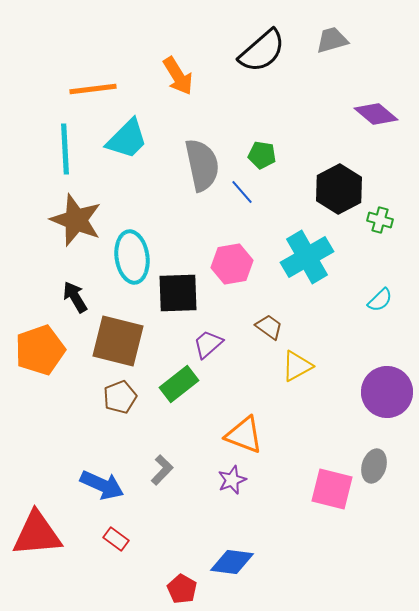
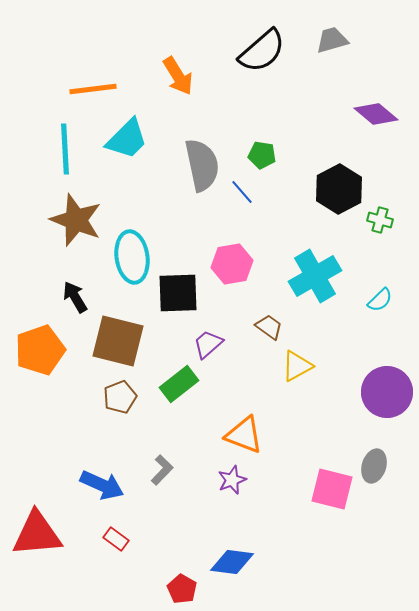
cyan cross: moved 8 px right, 19 px down
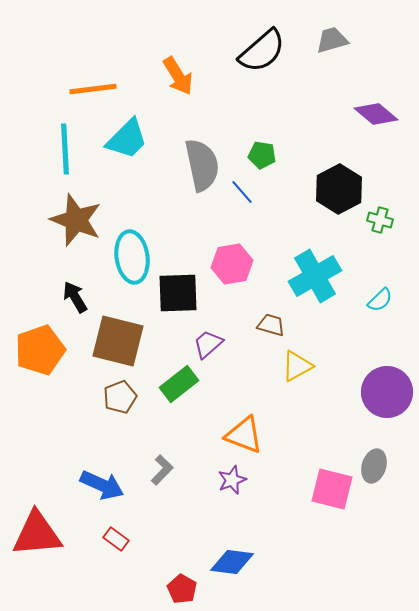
brown trapezoid: moved 2 px right, 2 px up; rotated 20 degrees counterclockwise
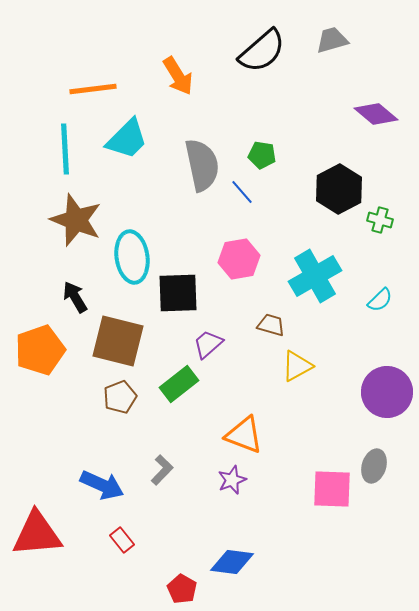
pink hexagon: moved 7 px right, 5 px up
pink square: rotated 12 degrees counterclockwise
red rectangle: moved 6 px right, 1 px down; rotated 15 degrees clockwise
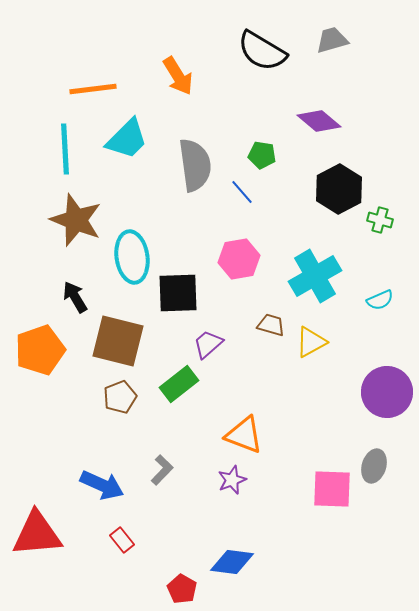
black semicircle: rotated 72 degrees clockwise
purple diamond: moved 57 px left, 7 px down
gray semicircle: moved 7 px left; rotated 4 degrees clockwise
cyan semicircle: rotated 20 degrees clockwise
yellow triangle: moved 14 px right, 24 px up
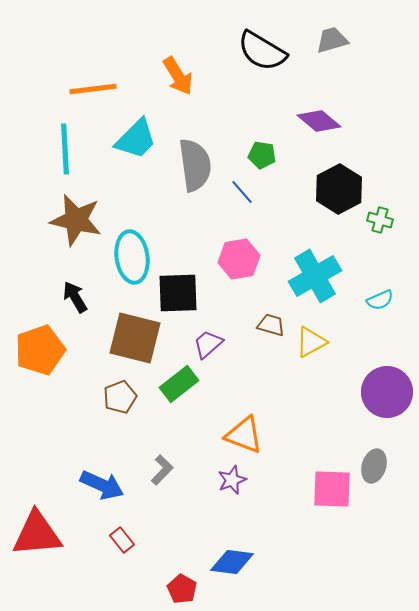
cyan trapezoid: moved 9 px right
brown star: rotated 8 degrees counterclockwise
brown square: moved 17 px right, 3 px up
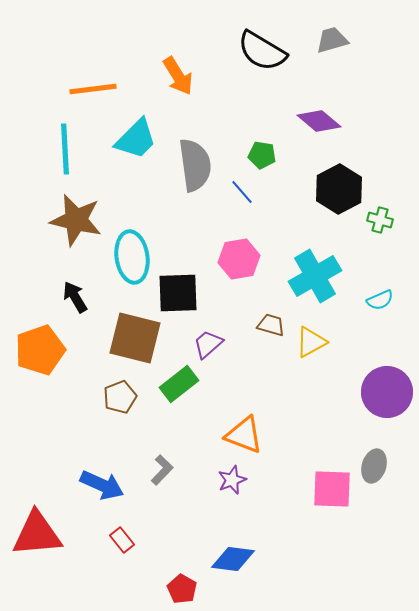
blue diamond: moved 1 px right, 3 px up
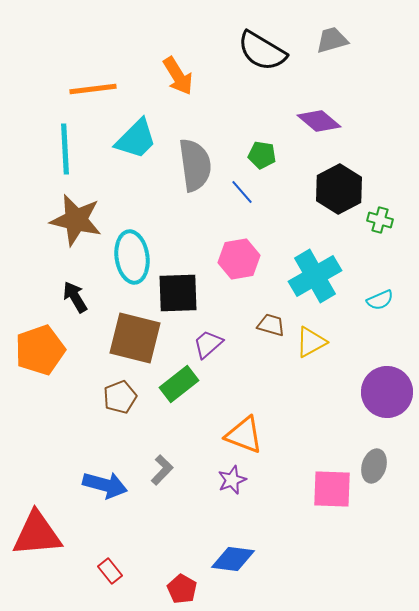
blue arrow: moved 3 px right; rotated 9 degrees counterclockwise
red rectangle: moved 12 px left, 31 px down
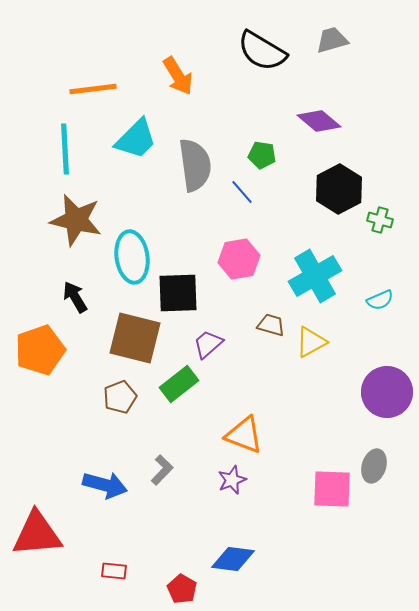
red rectangle: moved 4 px right; rotated 45 degrees counterclockwise
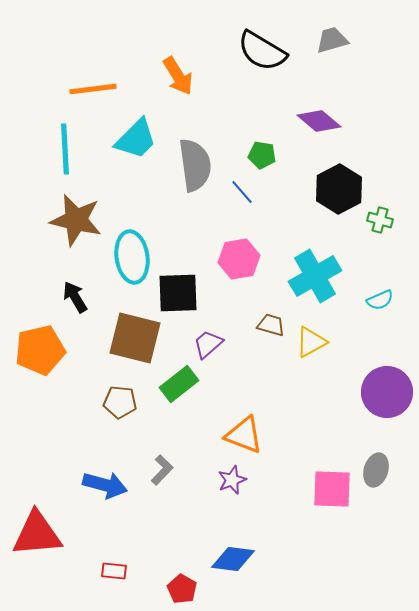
orange pentagon: rotated 6 degrees clockwise
brown pentagon: moved 5 px down; rotated 28 degrees clockwise
gray ellipse: moved 2 px right, 4 px down
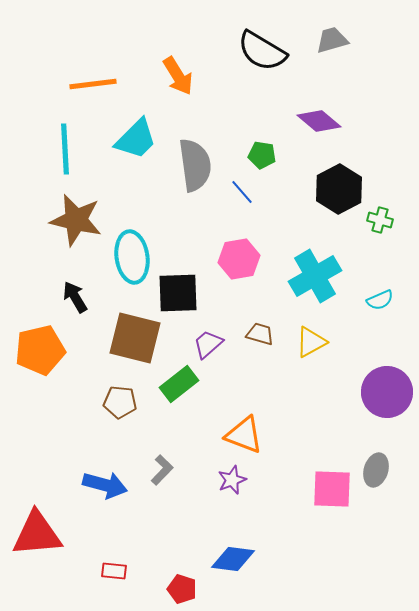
orange line: moved 5 px up
brown trapezoid: moved 11 px left, 9 px down
red pentagon: rotated 12 degrees counterclockwise
